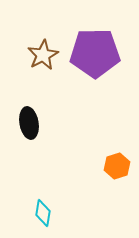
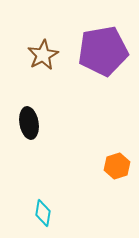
purple pentagon: moved 8 px right, 2 px up; rotated 9 degrees counterclockwise
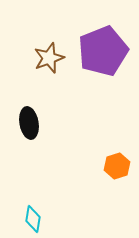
purple pentagon: rotated 12 degrees counterclockwise
brown star: moved 6 px right, 3 px down; rotated 8 degrees clockwise
cyan diamond: moved 10 px left, 6 px down
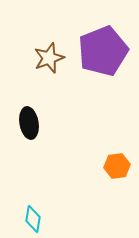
orange hexagon: rotated 10 degrees clockwise
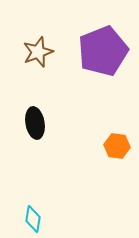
brown star: moved 11 px left, 6 px up
black ellipse: moved 6 px right
orange hexagon: moved 20 px up; rotated 15 degrees clockwise
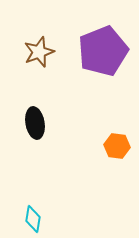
brown star: moved 1 px right
